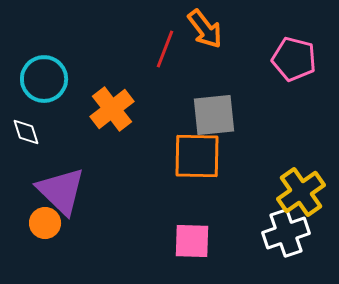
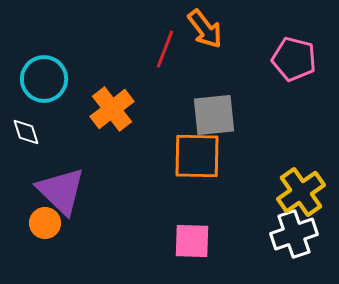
white cross: moved 8 px right, 1 px down
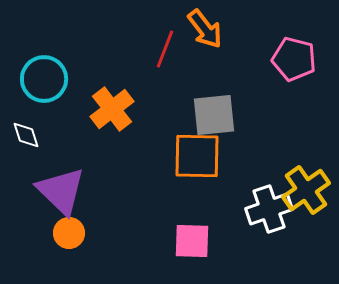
white diamond: moved 3 px down
yellow cross: moved 5 px right, 2 px up
orange circle: moved 24 px right, 10 px down
white cross: moved 25 px left, 25 px up
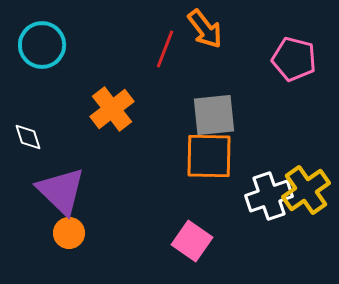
cyan circle: moved 2 px left, 34 px up
white diamond: moved 2 px right, 2 px down
orange square: moved 12 px right
white cross: moved 13 px up
pink square: rotated 33 degrees clockwise
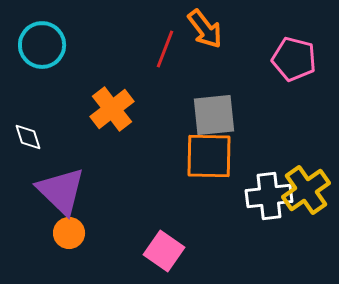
white cross: rotated 12 degrees clockwise
pink square: moved 28 px left, 10 px down
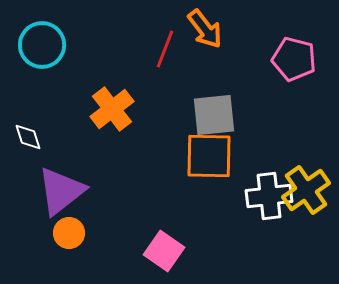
purple triangle: rotated 38 degrees clockwise
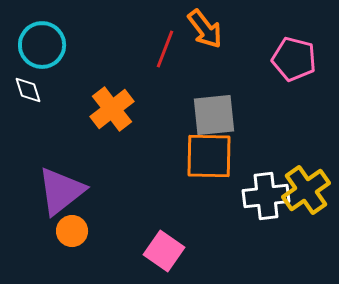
white diamond: moved 47 px up
white cross: moved 3 px left
orange circle: moved 3 px right, 2 px up
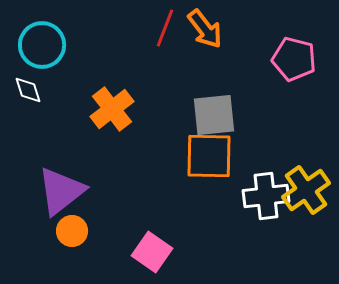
red line: moved 21 px up
pink square: moved 12 px left, 1 px down
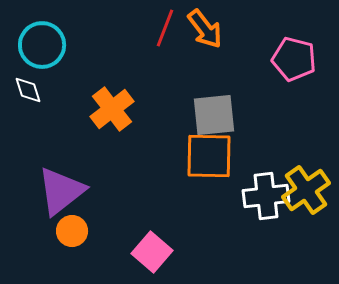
pink square: rotated 6 degrees clockwise
